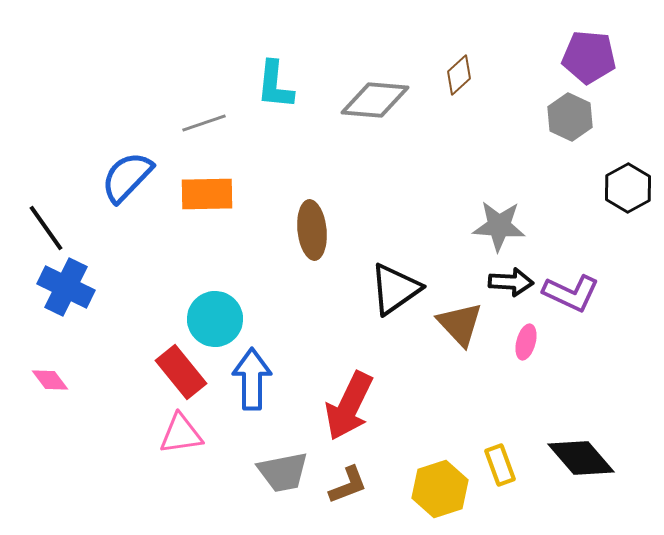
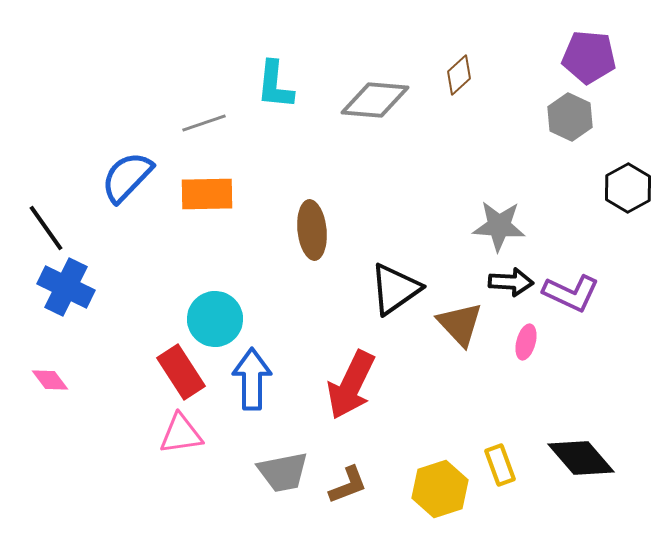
red rectangle: rotated 6 degrees clockwise
red arrow: moved 2 px right, 21 px up
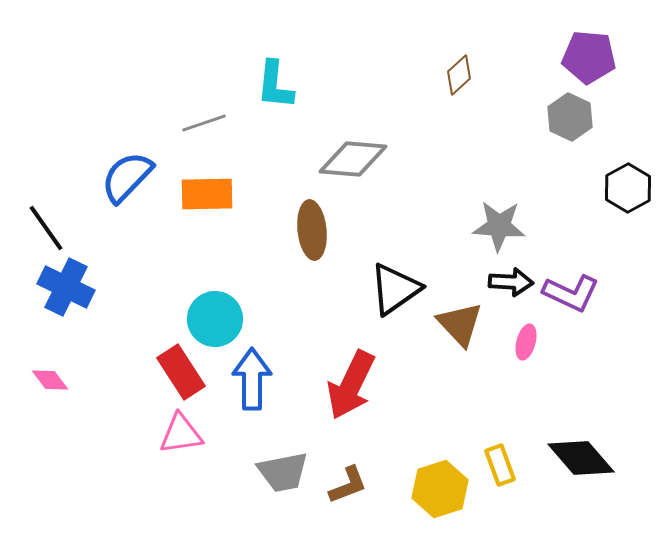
gray diamond: moved 22 px left, 59 px down
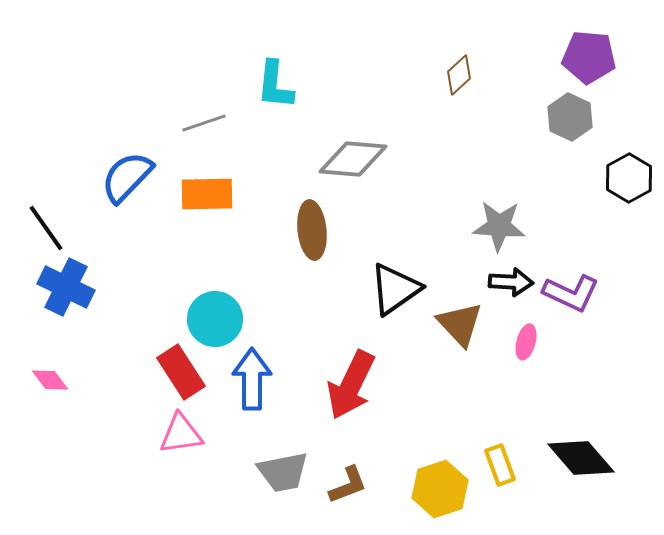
black hexagon: moved 1 px right, 10 px up
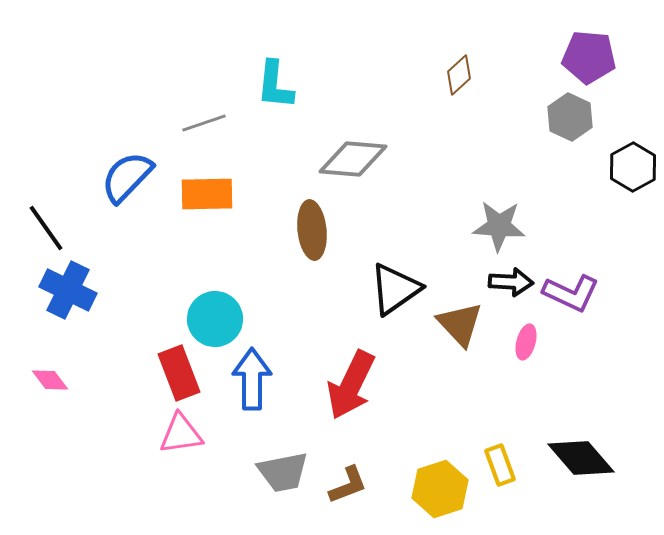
black hexagon: moved 4 px right, 11 px up
blue cross: moved 2 px right, 3 px down
red rectangle: moved 2 px left, 1 px down; rotated 12 degrees clockwise
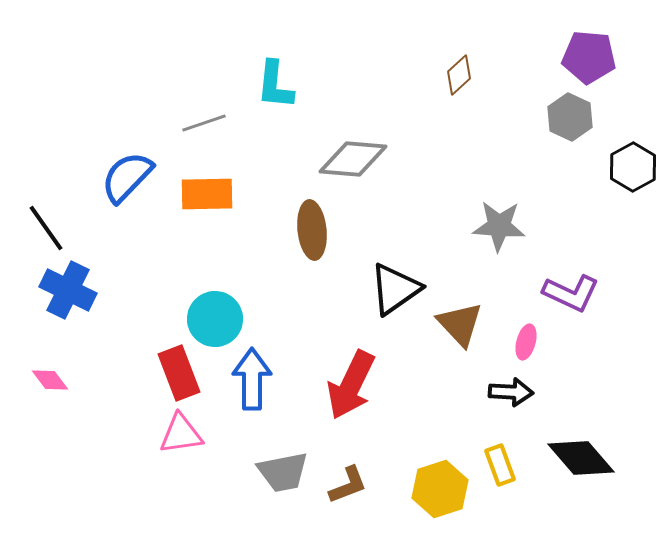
black arrow: moved 110 px down
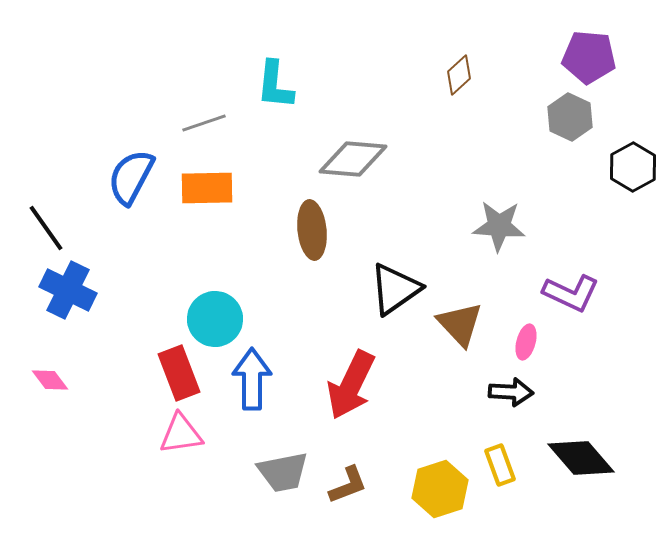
blue semicircle: moved 4 px right; rotated 16 degrees counterclockwise
orange rectangle: moved 6 px up
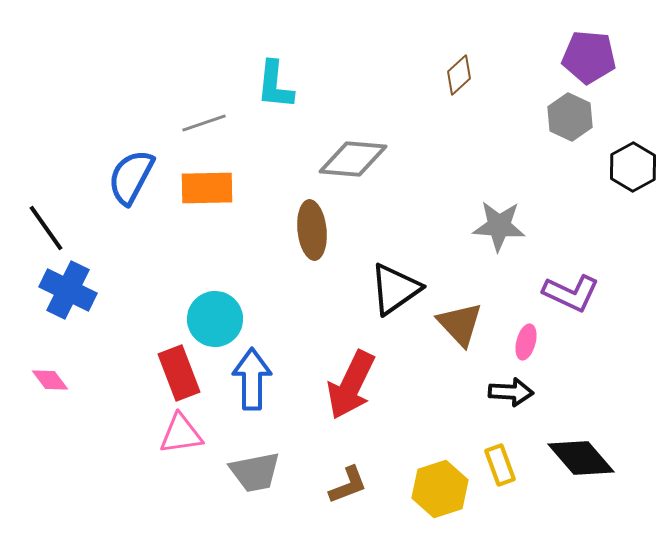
gray trapezoid: moved 28 px left
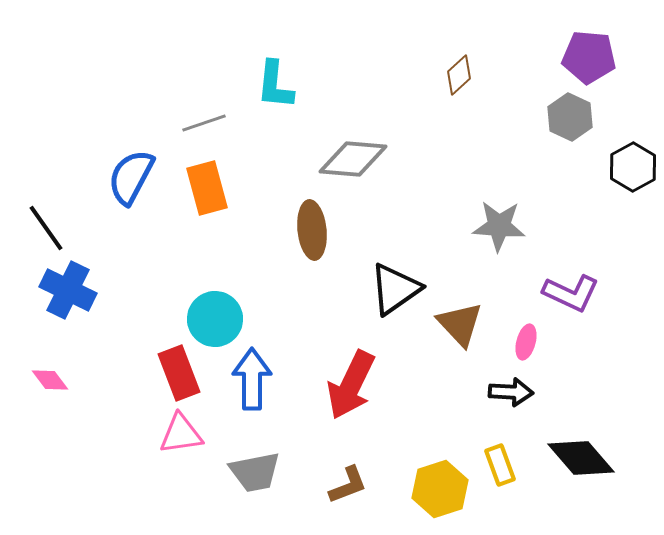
orange rectangle: rotated 76 degrees clockwise
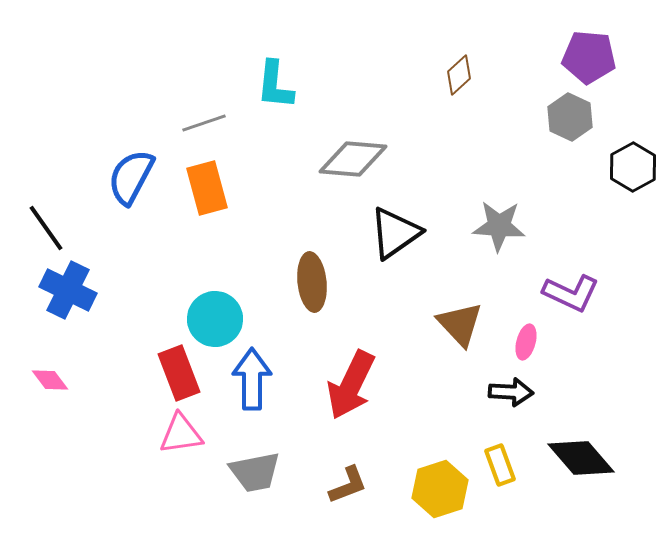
brown ellipse: moved 52 px down
black triangle: moved 56 px up
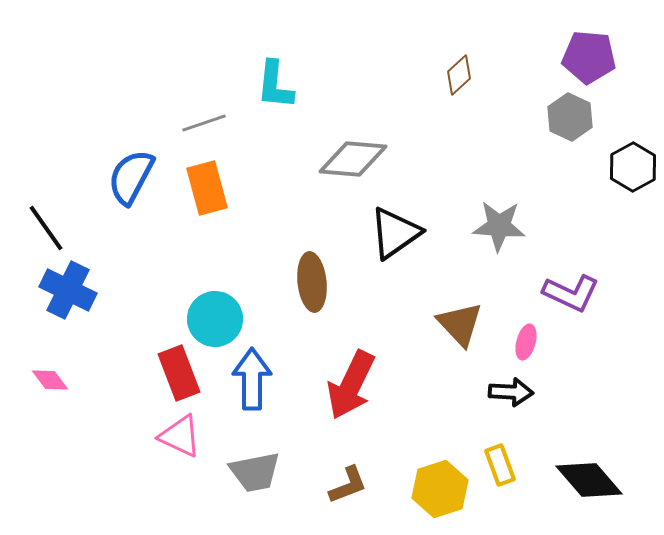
pink triangle: moved 1 px left, 2 px down; rotated 33 degrees clockwise
black diamond: moved 8 px right, 22 px down
